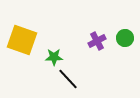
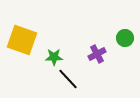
purple cross: moved 13 px down
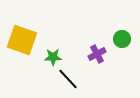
green circle: moved 3 px left, 1 px down
green star: moved 1 px left
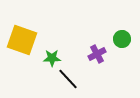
green star: moved 1 px left, 1 px down
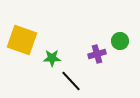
green circle: moved 2 px left, 2 px down
purple cross: rotated 12 degrees clockwise
black line: moved 3 px right, 2 px down
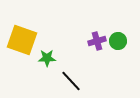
green circle: moved 2 px left
purple cross: moved 13 px up
green star: moved 5 px left
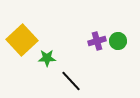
yellow square: rotated 28 degrees clockwise
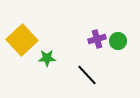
purple cross: moved 2 px up
black line: moved 16 px right, 6 px up
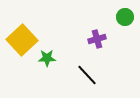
green circle: moved 7 px right, 24 px up
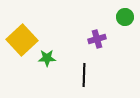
black line: moved 3 px left; rotated 45 degrees clockwise
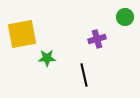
yellow square: moved 6 px up; rotated 32 degrees clockwise
black line: rotated 15 degrees counterclockwise
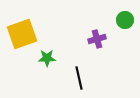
green circle: moved 3 px down
yellow square: rotated 8 degrees counterclockwise
black line: moved 5 px left, 3 px down
